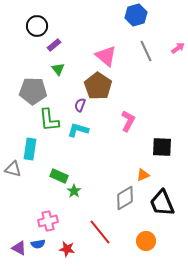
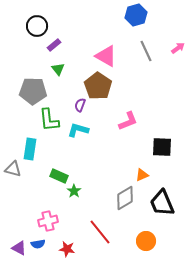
pink triangle: rotated 10 degrees counterclockwise
pink L-shape: rotated 40 degrees clockwise
orange triangle: moved 1 px left
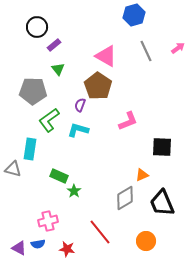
blue hexagon: moved 2 px left
black circle: moved 1 px down
green L-shape: rotated 60 degrees clockwise
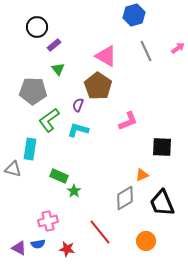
purple semicircle: moved 2 px left
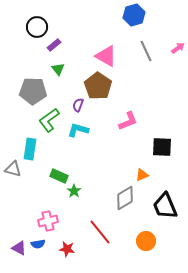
black trapezoid: moved 3 px right, 3 px down
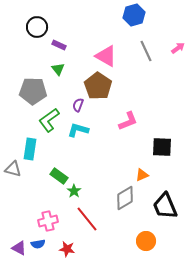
purple rectangle: moved 5 px right; rotated 64 degrees clockwise
green rectangle: rotated 12 degrees clockwise
red line: moved 13 px left, 13 px up
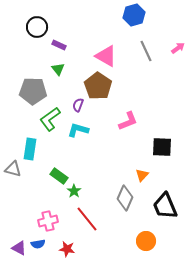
green L-shape: moved 1 px right, 1 px up
orange triangle: rotated 24 degrees counterclockwise
gray diamond: rotated 35 degrees counterclockwise
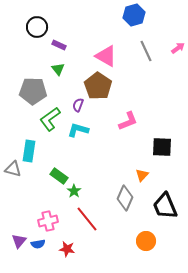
cyan rectangle: moved 1 px left, 2 px down
purple triangle: moved 7 px up; rotated 42 degrees clockwise
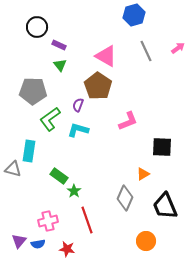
green triangle: moved 2 px right, 4 px up
orange triangle: moved 1 px right, 1 px up; rotated 16 degrees clockwise
red line: moved 1 px down; rotated 20 degrees clockwise
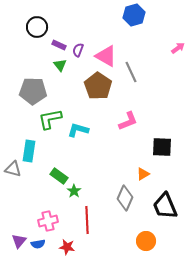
gray line: moved 15 px left, 21 px down
purple semicircle: moved 55 px up
green L-shape: rotated 25 degrees clockwise
red line: rotated 16 degrees clockwise
red star: moved 2 px up
